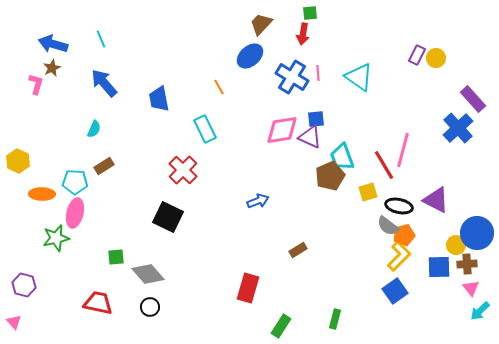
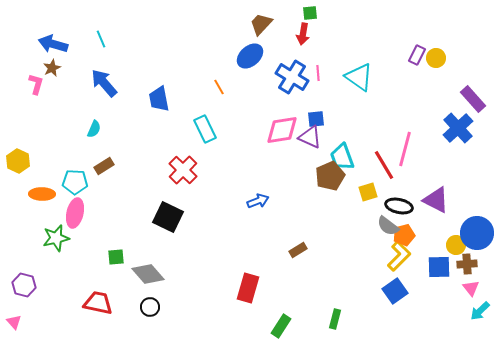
pink line at (403, 150): moved 2 px right, 1 px up
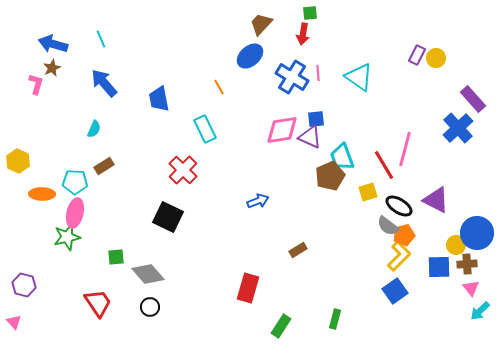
black ellipse at (399, 206): rotated 20 degrees clockwise
green star at (56, 238): moved 11 px right, 1 px up
red trapezoid at (98, 303): rotated 44 degrees clockwise
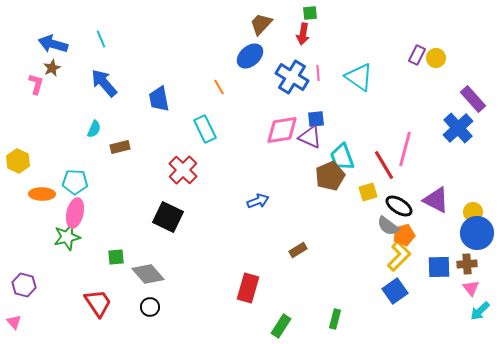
brown rectangle at (104, 166): moved 16 px right, 19 px up; rotated 18 degrees clockwise
yellow circle at (456, 245): moved 17 px right, 33 px up
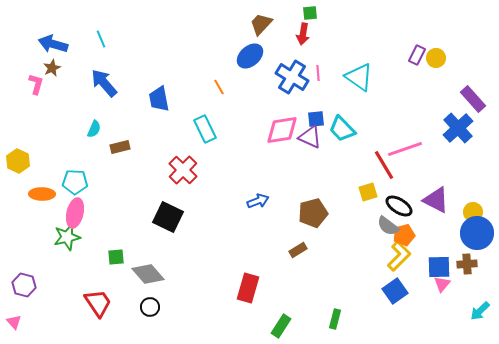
pink line at (405, 149): rotated 56 degrees clockwise
cyan trapezoid at (342, 157): moved 28 px up; rotated 24 degrees counterclockwise
brown pentagon at (330, 176): moved 17 px left, 37 px down; rotated 8 degrees clockwise
pink triangle at (471, 288): moved 29 px left, 4 px up; rotated 18 degrees clockwise
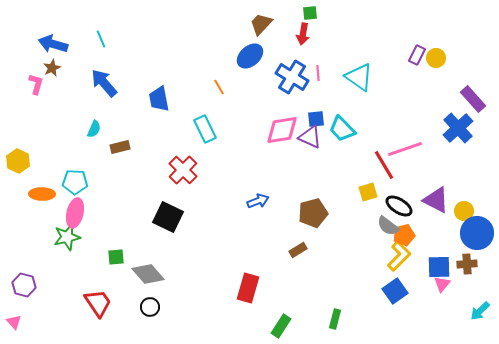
yellow circle at (473, 212): moved 9 px left, 1 px up
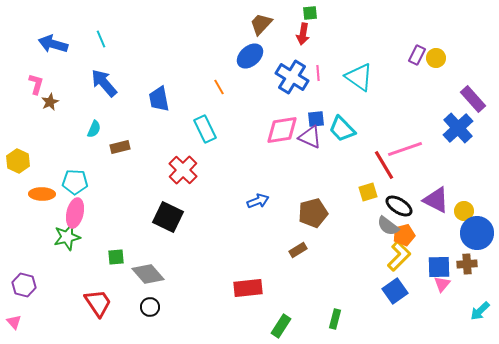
brown star at (52, 68): moved 2 px left, 34 px down
red rectangle at (248, 288): rotated 68 degrees clockwise
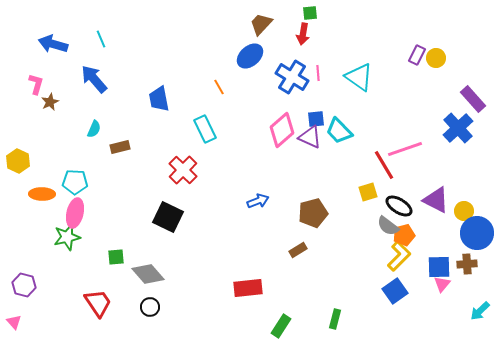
blue arrow at (104, 83): moved 10 px left, 4 px up
cyan trapezoid at (342, 129): moved 3 px left, 2 px down
pink diamond at (282, 130): rotated 32 degrees counterclockwise
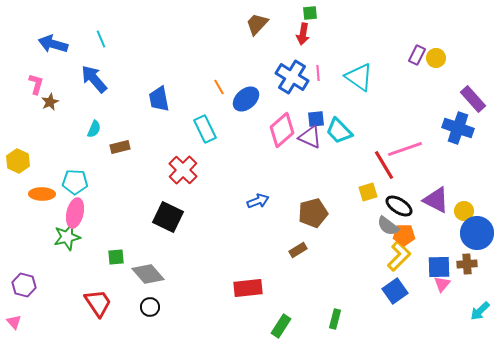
brown trapezoid at (261, 24): moved 4 px left
blue ellipse at (250, 56): moved 4 px left, 43 px down
blue cross at (458, 128): rotated 28 degrees counterclockwise
orange pentagon at (404, 235): rotated 15 degrees clockwise
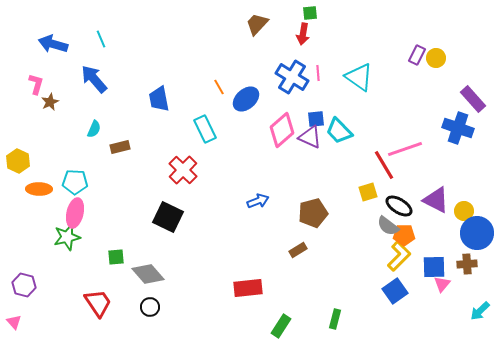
orange ellipse at (42, 194): moved 3 px left, 5 px up
blue square at (439, 267): moved 5 px left
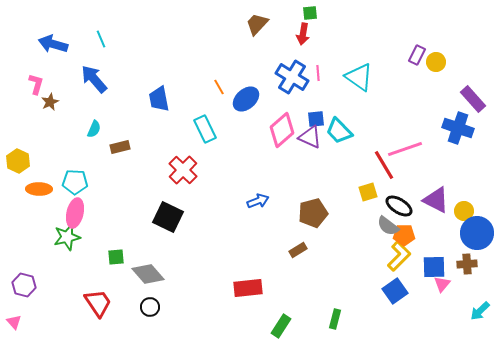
yellow circle at (436, 58): moved 4 px down
